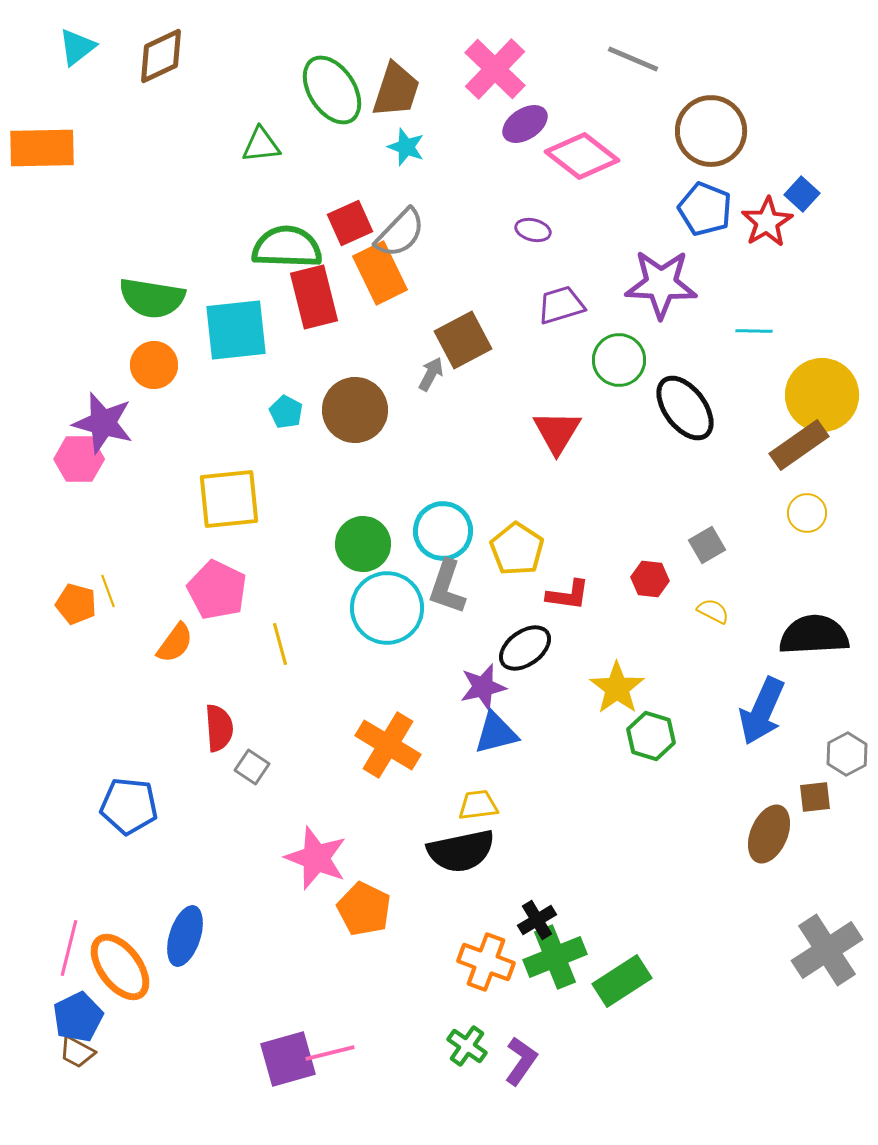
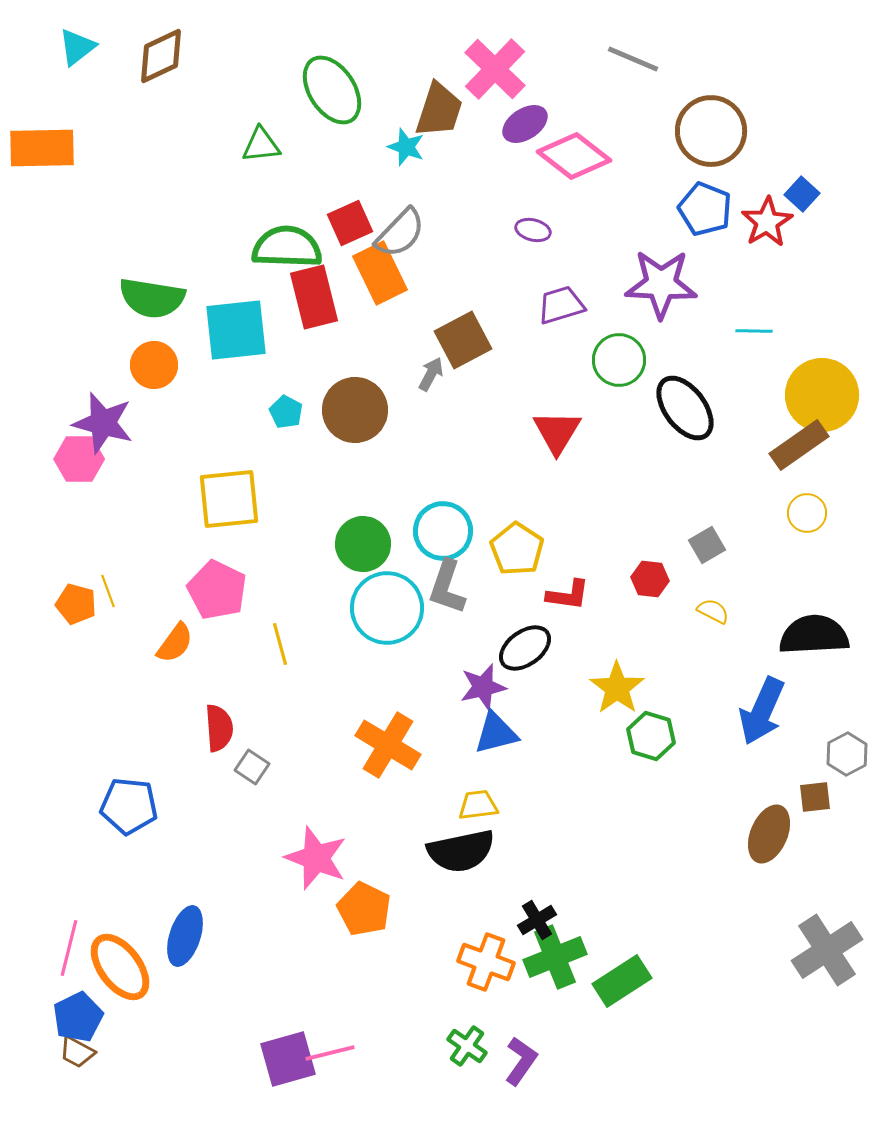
brown trapezoid at (396, 90): moved 43 px right, 20 px down
pink diamond at (582, 156): moved 8 px left
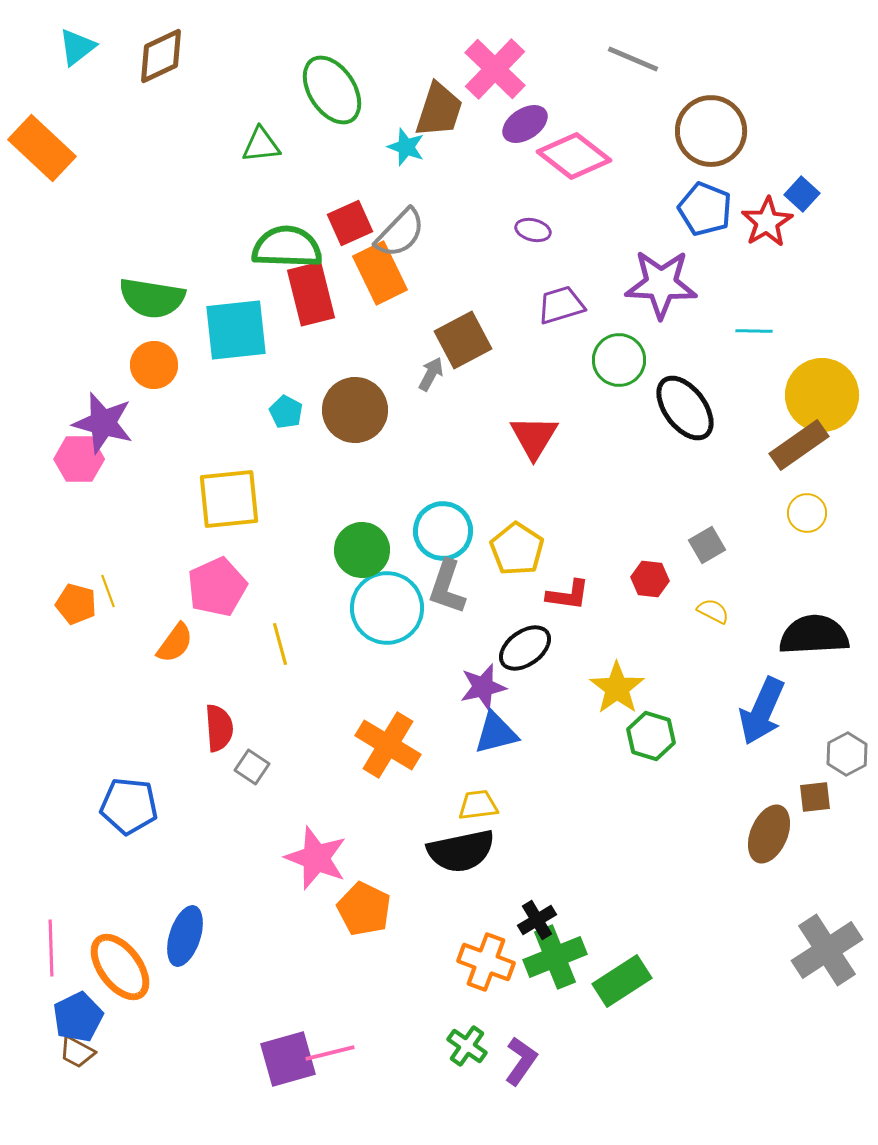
orange rectangle at (42, 148): rotated 44 degrees clockwise
red rectangle at (314, 297): moved 3 px left, 3 px up
red triangle at (557, 432): moved 23 px left, 5 px down
green circle at (363, 544): moved 1 px left, 6 px down
pink pentagon at (217, 590): moved 3 px up; rotated 22 degrees clockwise
pink line at (69, 948): moved 18 px left; rotated 16 degrees counterclockwise
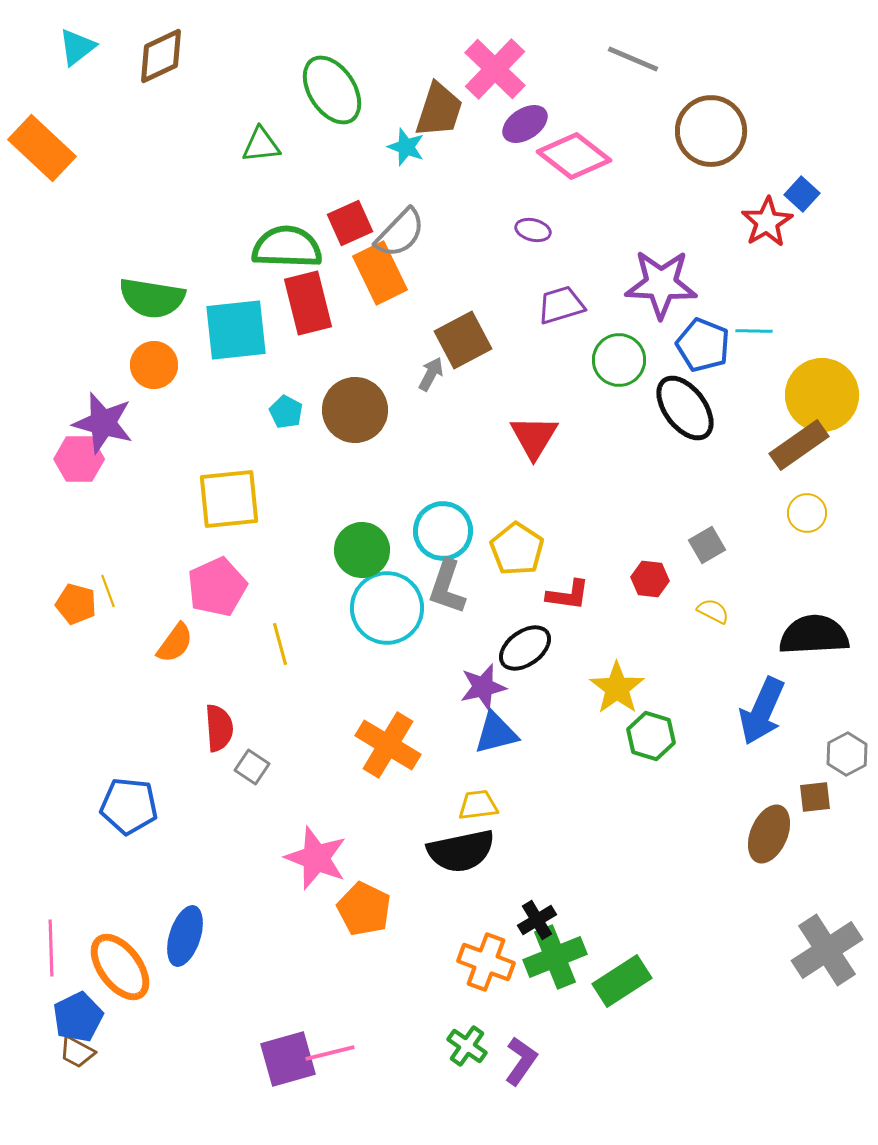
blue pentagon at (705, 209): moved 2 px left, 136 px down
red rectangle at (311, 294): moved 3 px left, 9 px down
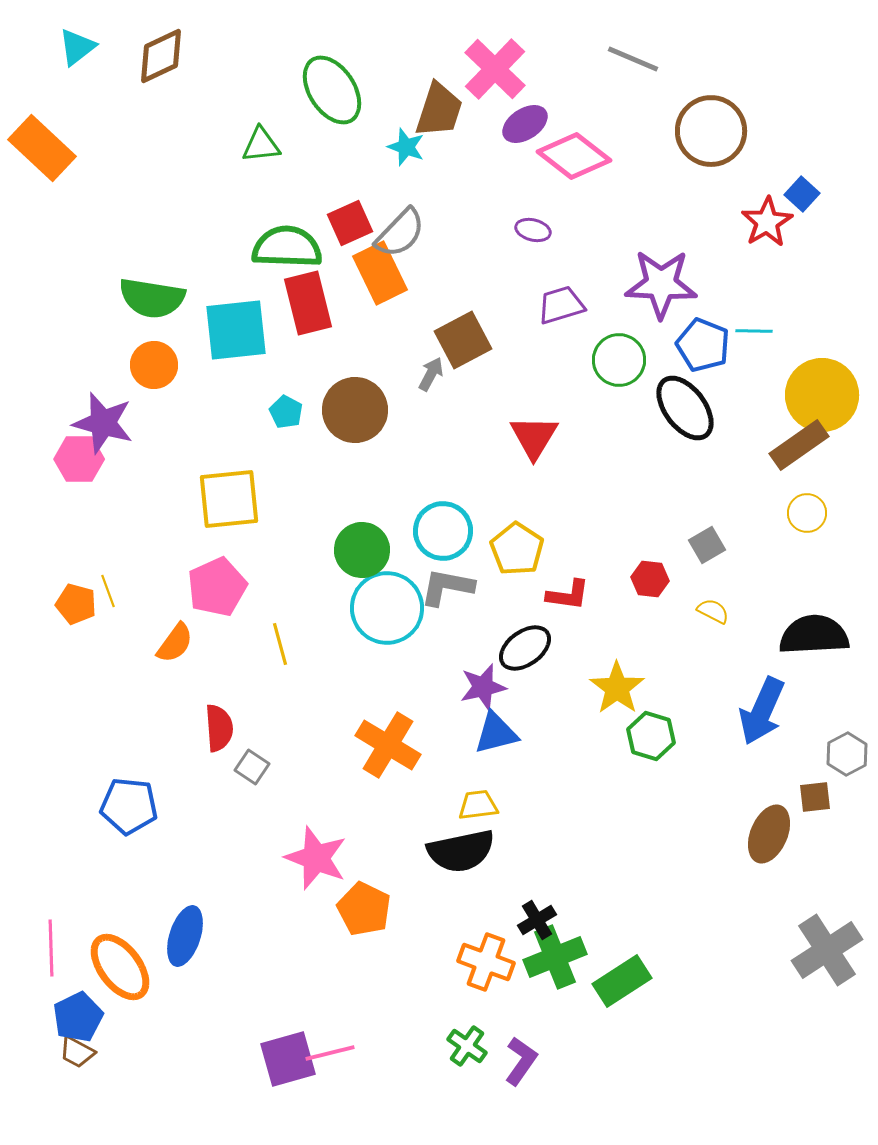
gray L-shape at (447, 587): rotated 82 degrees clockwise
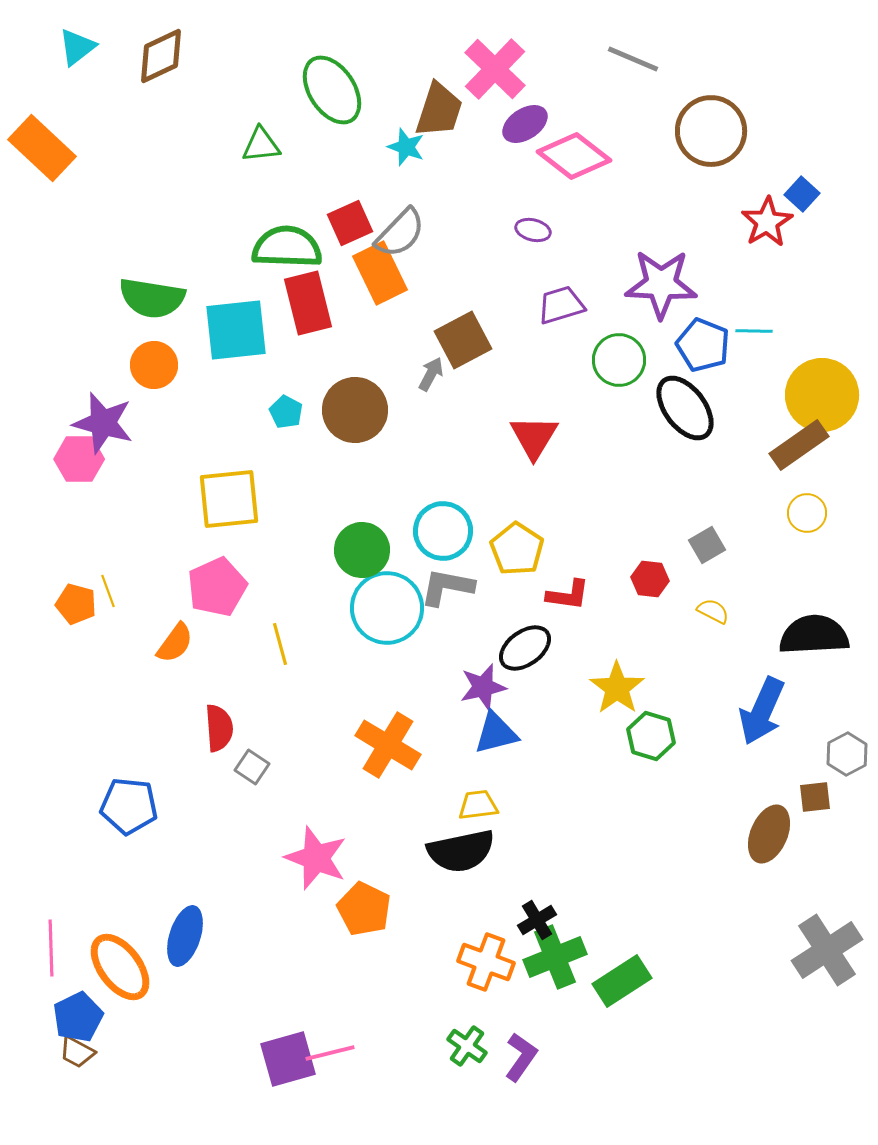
purple L-shape at (521, 1061): moved 4 px up
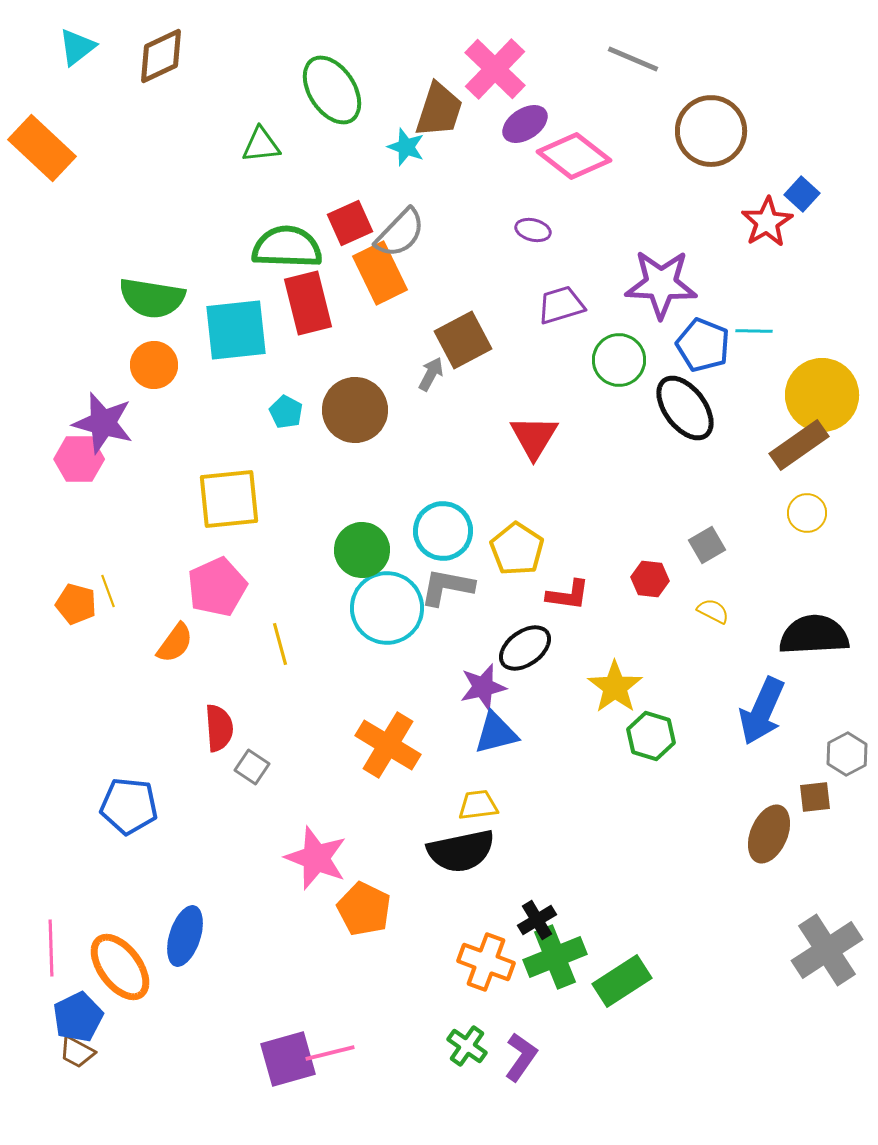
yellow star at (617, 688): moved 2 px left, 1 px up
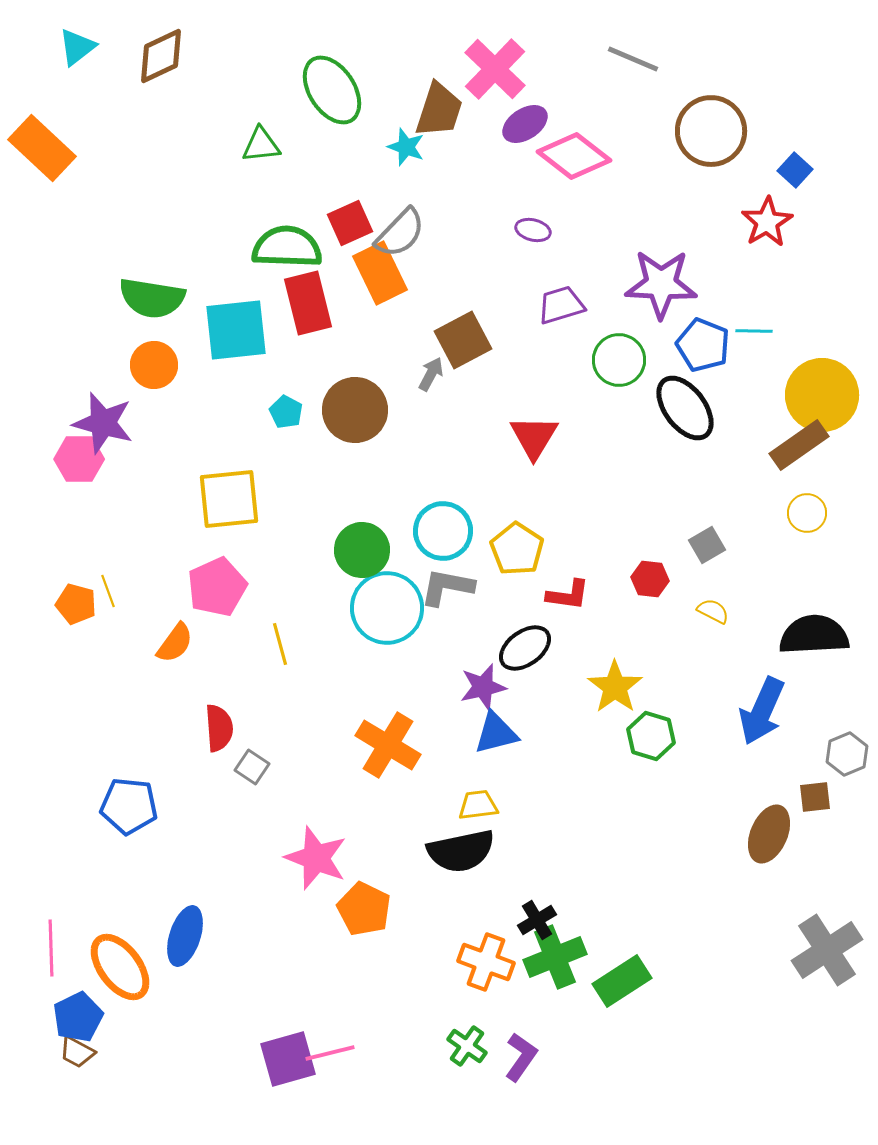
blue square at (802, 194): moved 7 px left, 24 px up
gray hexagon at (847, 754): rotated 6 degrees clockwise
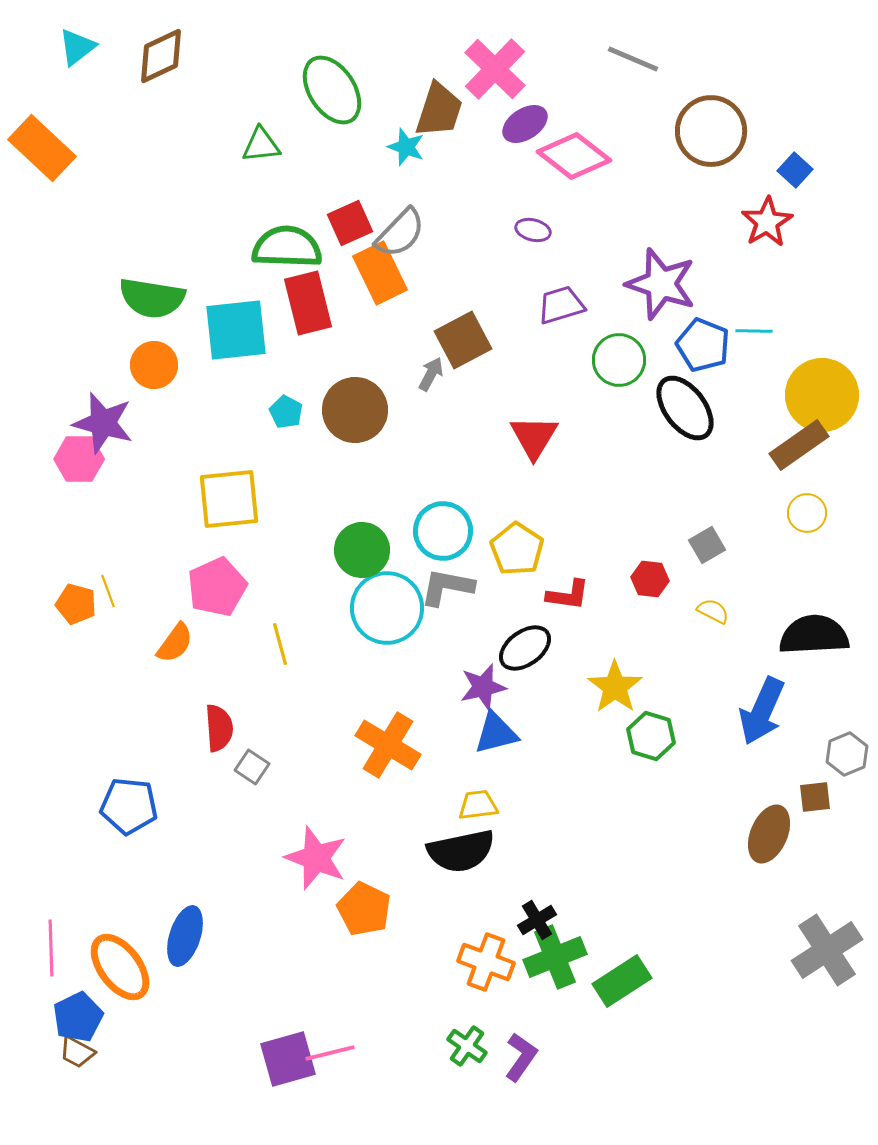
purple star at (661, 284): rotated 16 degrees clockwise
